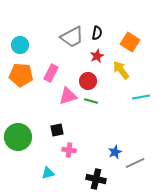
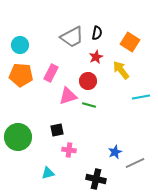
red star: moved 1 px left, 1 px down
green line: moved 2 px left, 4 px down
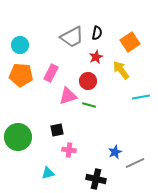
orange square: rotated 24 degrees clockwise
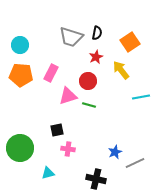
gray trapezoid: moved 1 px left; rotated 45 degrees clockwise
green circle: moved 2 px right, 11 px down
pink cross: moved 1 px left, 1 px up
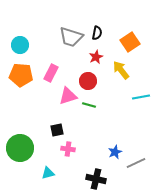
gray line: moved 1 px right
